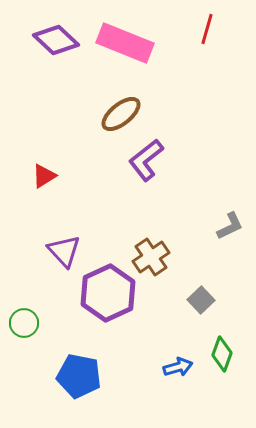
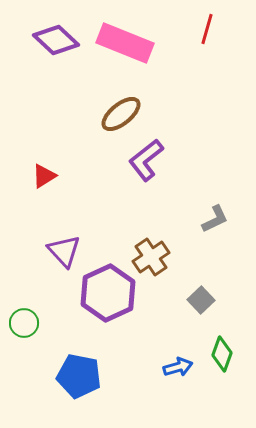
gray L-shape: moved 15 px left, 7 px up
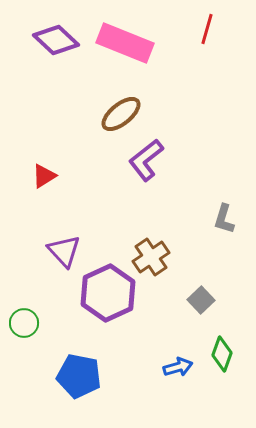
gray L-shape: moved 9 px right; rotated 132 degrees clockwise
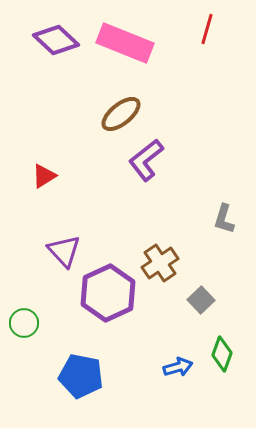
brown cross: moved 9 px right, 6 px down
blue pentagon: moved 2 px right
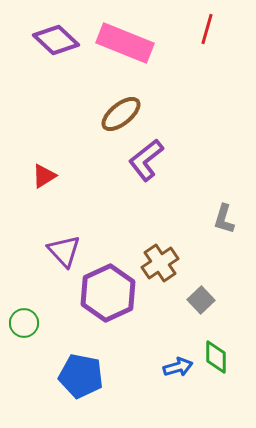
green diamond: moved 6 px left, 3 px down; rotated 20 degrees counterclockwise
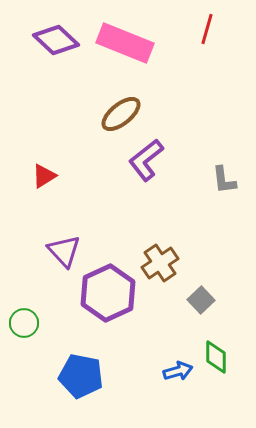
gray L-shape: moved 39 px up; rotated 24 degrees counterclockwise
blue arrow: moved 4 px down
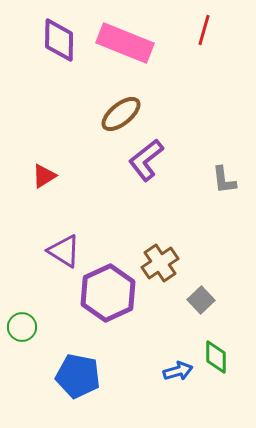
red line: moved 3 px left, 1 px down
purple diamond: moved 3 px right; rotated 48 degrees clockwise
purple triangle: rotated 15 degrees counterclockwise
green circle: moved 2 px left, 4 px down
blue pentagon: moved 3 px left
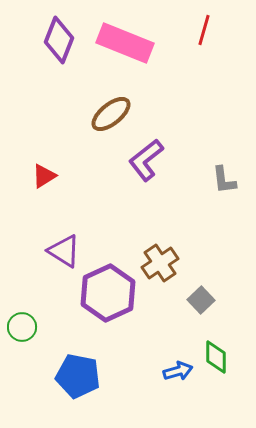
purple diamond: rotated 21 degrees clockwise
brown ellipse: moved 10 px left
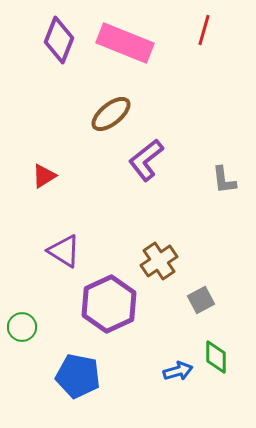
brown cross: moved 1 px left, 2 px up
purple hexagon: moved 1 px right, 11 px down
gray square: rotated 16 degrees clockwise
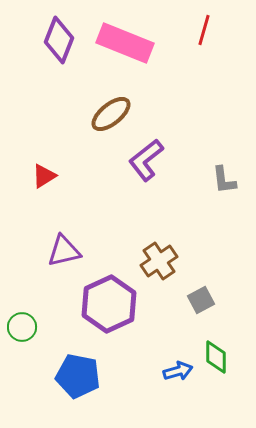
purple triangle: rotated 45 degrees counterclockwise
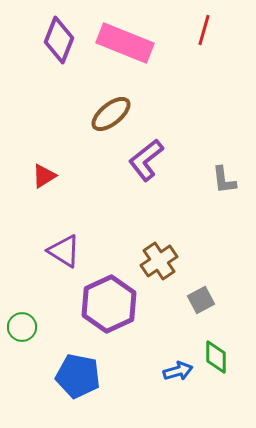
purple triangle: rotated 45 degrees clockwise
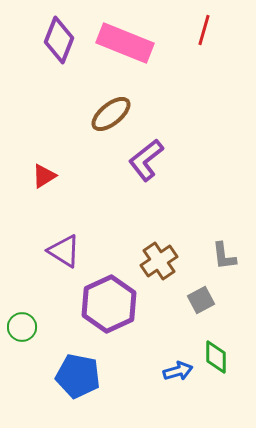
gray L-shape: moved 76 px down
